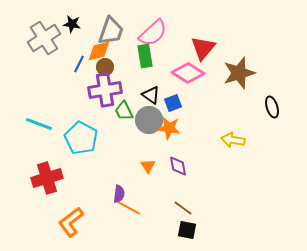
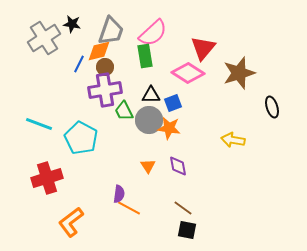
black triangle: rotated 36 degrees counterclockwise
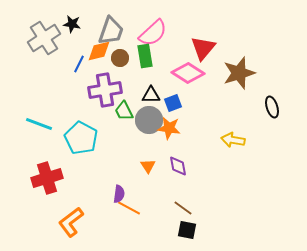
brown circle: moved 15 px right, 9 px up
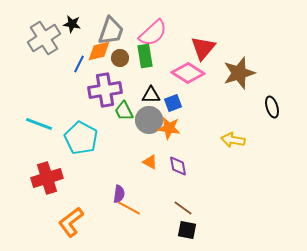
orange triangle: moved 2 px right, 4 px up; rotated 28 degrees counterclockwise
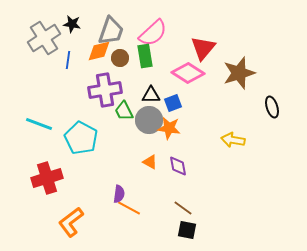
blue line: moved 11 px left, 4 px up; rotated 18 degrees counterclockwise
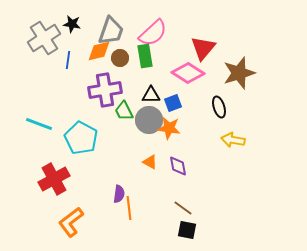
black ellipse: moved 53 px left
red cross: moved 7 px right, 1 px down; rotated 12 degrees counterclockwise
orange line: rotated 55 degrees clockwise
